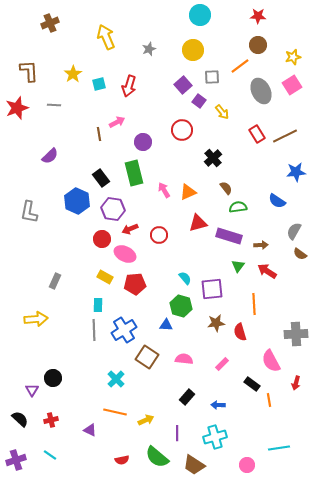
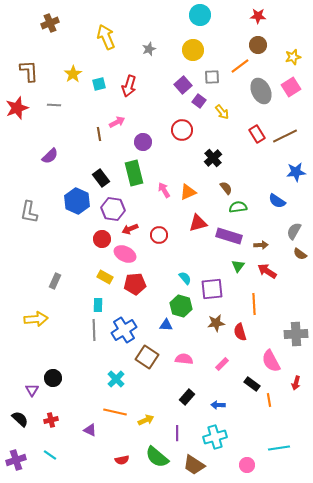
pink square at (292, 85): moved 1 px left, 2 px down
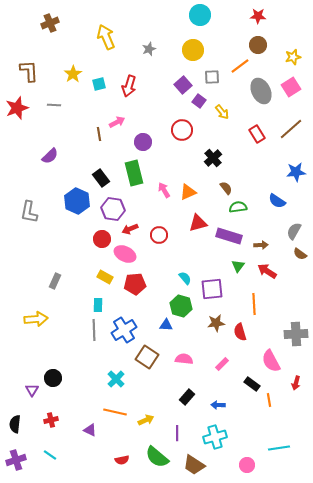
brown line at (285, 136): moved 6 px right, 7 px up; rotated 15 degrees counterclockwise
black semicircle at (20, 419): moved 5 px left, 5 px down; rotated 126 degrees counterclockwise
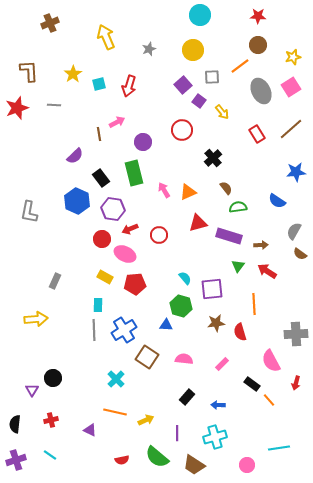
purple semicircle at (50, 156): moved 25 px right
orange line at (269, 400): rotated 32 degrees counterclockwise
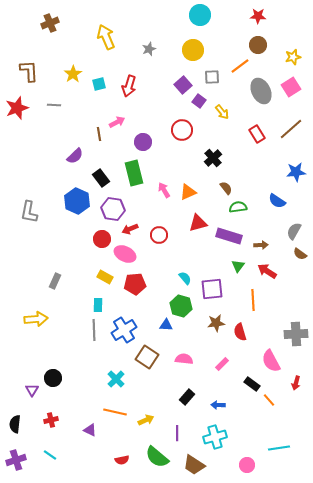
orange line at (254, 304): moved 1 px left, 4 px up
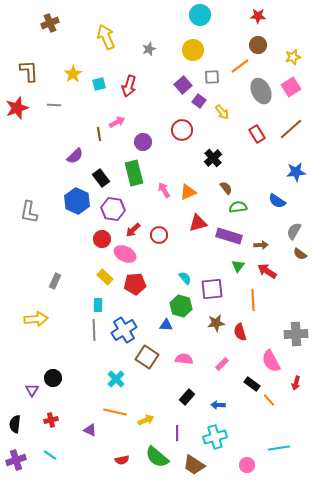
red arrow at (130, 229): moved 3 px right, 1 px down; rotated 21 degrees counterclockwise
yellow rectangle at (105, 277): rotated 14 degrees clockwise
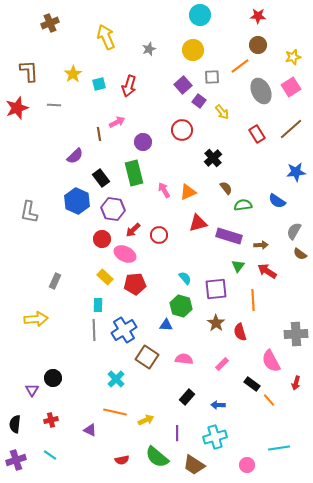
green semicircle at (238, 207): moved 5 px right, 2 px up
purple square at (212, 289): moved 4 px right
brown star at (216, 323): rotated 30 degrees counterclockwise
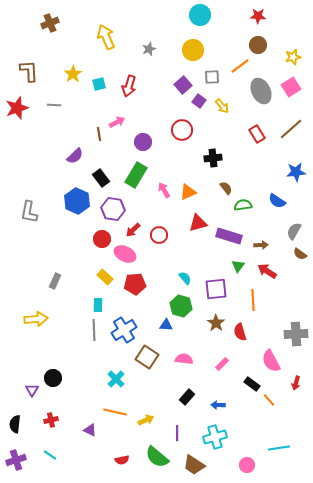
yellow arrow at (222, 112): moved 6 px up
black cross at (213, 158): rotated 36 degrees clockwise
green rectangle at (134, 173): moved 2 px right, 2 px down; rotated 45 degrees clockwise
